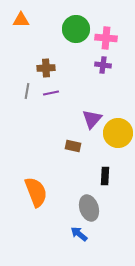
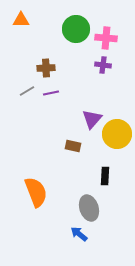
gray line: rotated 49 degrees clockwise
yellow circle: moved 1 px left, 1 px down
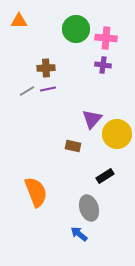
orange triangle: moved 2 px left, 1 px down
purple line: moved 3 px left, 4 px up
black rectangle: rotated 54 degrees clockwise
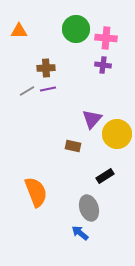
orange triangle: moved 10 px down
blue arrow: moved 1 px right, 1 px up
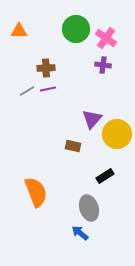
pink cross: rotated 30 degrees clockwise
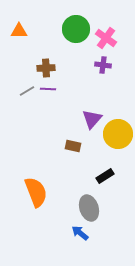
purple line: rotated 14 degrees clockwise
yellow circle: moved 1 px right
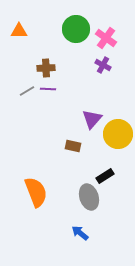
purple cross: rotated 21 degrees clockwise
gray ellipse: moved 11 px up
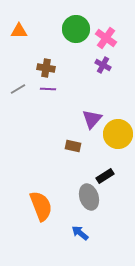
brown cross: rotated 12 degrees clockwise
gray line: moved 9 px left, 2 px up
orange semicircle: moved 5 px right, 14 px down
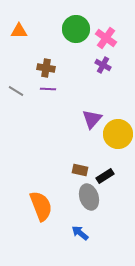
gray line: moved 2 px left, 2 px down; rotated 63 degrees clockwise
brown rectangle: moved 7 px right, 24 px down
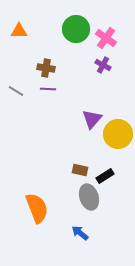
orange semicircle: moved 4 px left, 2 px down
